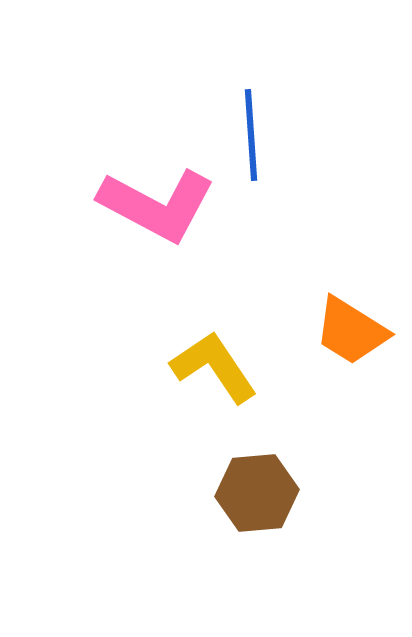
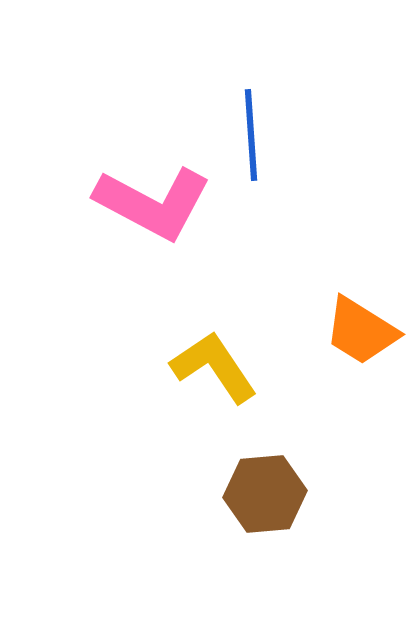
pink L-shape: moved 4 px left, 2 px up
orange trapezoid: moved 10 px right
brown hexagon: moved 8 px right, 1 px down
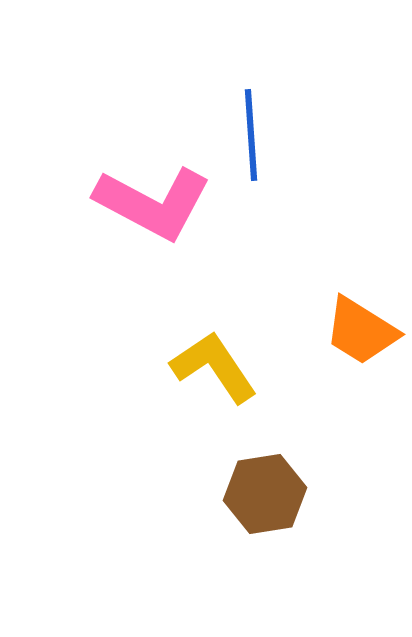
brown hexagon: rotated 4 degrees counterclockwise
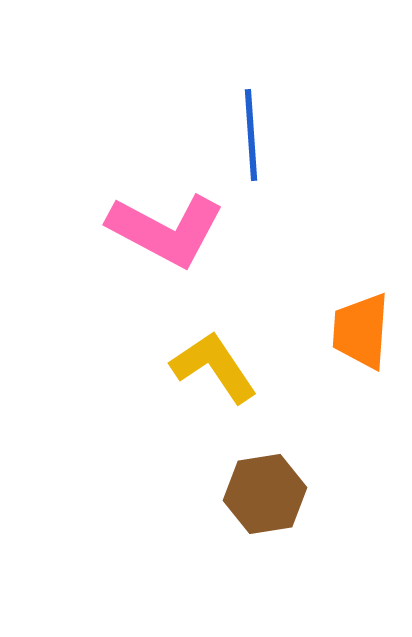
pink L-shape: moved 13 px right, 27 px down
orange trapezoid: rotated 62 degrees clockwise
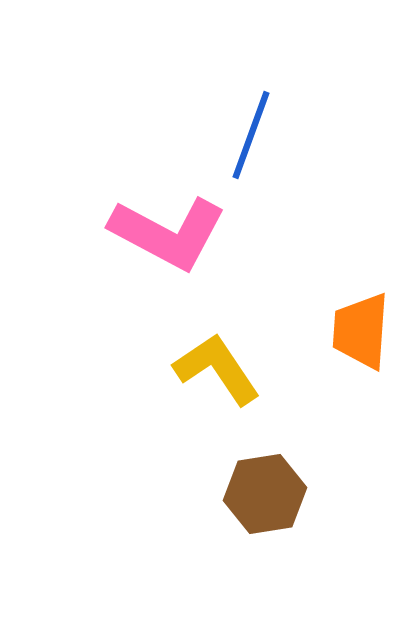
blue line: rotated 24 degrees clockwise
pink L-shape: moved 2 px right, 3 px down
yellow L-shape: moved 3 px right, 2 px down
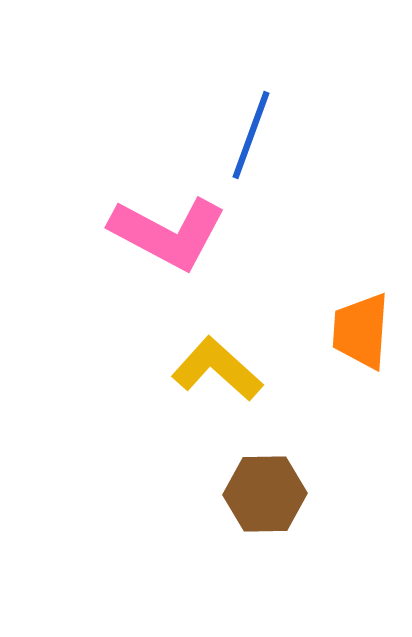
yellow L-shape: rotated 14 degrees counterclockwise
brown hexagon: rotated 8 degrees clockwise
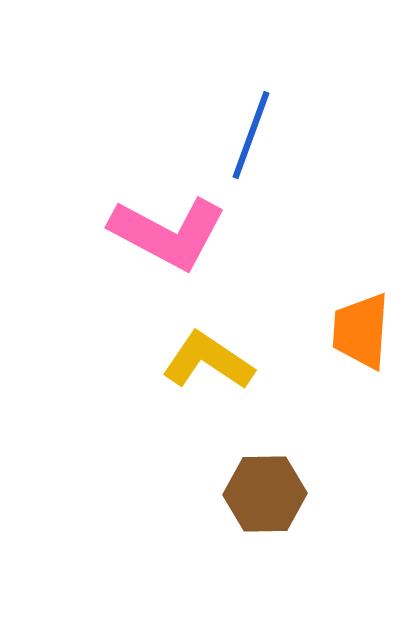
yellow L-shape: moved 9 px left, 8 px up; rotated 8 degrees counterclockwise
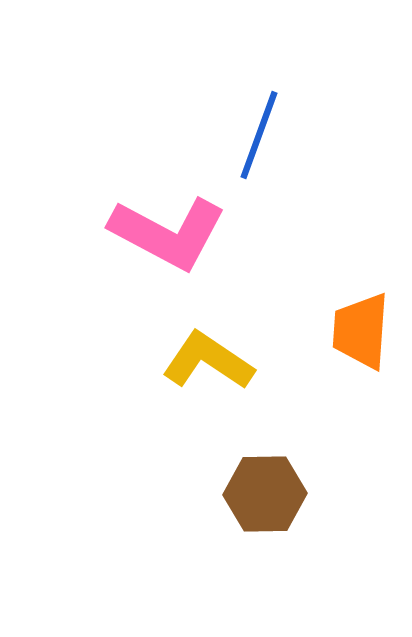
blue line: moved 8 px right
